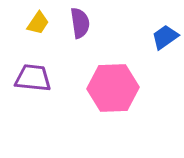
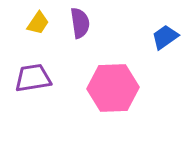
purple trapezoid: rotated 15 degrees counterclockwise
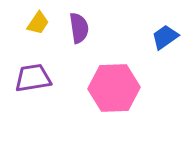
purple semicircle: moved 1 px left, 5 px down
pink hexagon: moved 1 px right
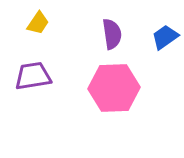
purple semicircle: moved 33 px right, 6 px down
purple trapezoid: moved 2 px up
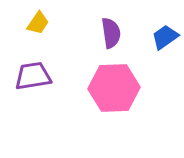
purple semicircle: moved 1 px left, 1 px up
